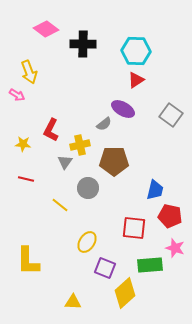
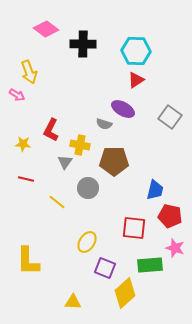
gray square: moved 1 px left, 2 px down
gray semicircle: rotated 56 degrees clockwise
yellow cross: rotated 24 degrees clockwise
yellow line: moved 3 px left, 3 px up
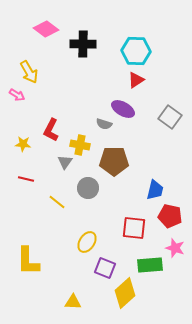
yellow arrow: rotated 10 degrees counterclockwise
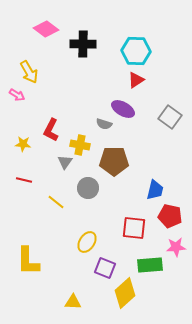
red line: moved 2 px left, 1 px down
yellow line: moved 1 px left
pink star: moved 1 px right, 1 px up; rotated 24 degrees counterclockwise
